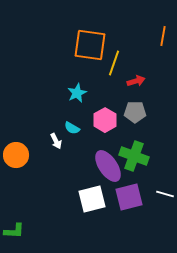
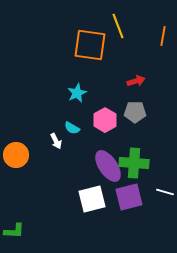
yellow line: moved 4 px right, 37 px up; rotated 40 degrees counterclockwise
green cross: moved 7 px down; rotated 16 degrees counterclockwise
white line: moved 2 px up
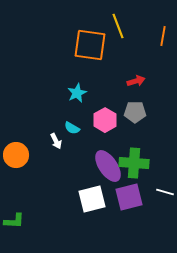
green L-shape: moved 10 px up
